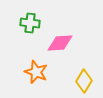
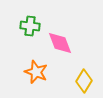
green cross: moved 3 px down
pink diamond: rotated 72 degrees clockwise
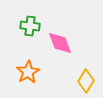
orange star: moved 8 px left; rotated 20 degrees clockwise
yellow diamond: moved 2 px right
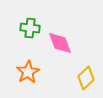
green cross: moved 2 px down
yellow diamond: moved 3 px up; rotated 15 degrees clockwise
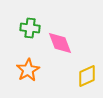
orange star: moved 2 px up
yellow diamond: moved 1 px right, 2 px up; rotated 20 degrees clockwise
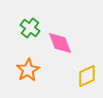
green cross: rotated 30 degrees clockwise
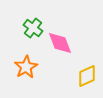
green cross: moved 3 px right
orange star: moved 2 px left, 3 px up
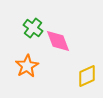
pink diamond: moved 2 px left, 2 px up
orange star: moved 1 px right, 1 px up
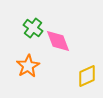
orange star: moved 1 px right
